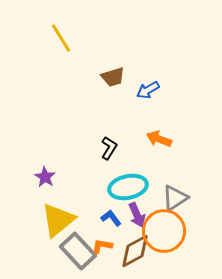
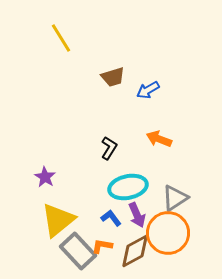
orange circle: moved 4 px right, 2 px down
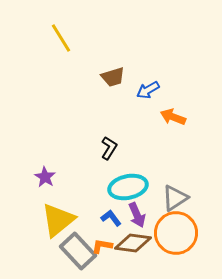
orange arrow: moved 14 px right, 22 px up
orange circle: moved 8 px right
brown diamond: moved 2 px left, 8 px up; rotated 36 degrees clockwise
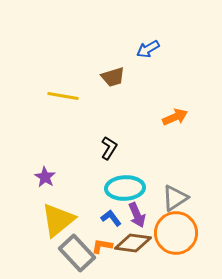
yellow line: moved 2 px right, 58 px down; rotated 48 degrees counterclockwise
blue arrow: moved 41 px up
orange arrow: moved 2 px right; rotated 135 degrees clockwise
cyan ellipse: moved 3 px left, 1 px down; rotated 9 degrees clockwise
gray rectangle: moved 1 px left, 2 px down
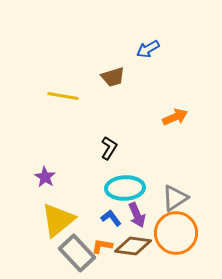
brown diamond: moved 3 px down
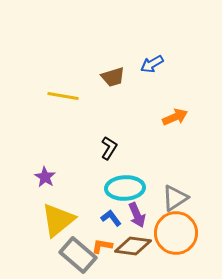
blue arrow: moved 4 px right, 15 px down
gray rectangle: moved 1 px right, 2 px down; rotated 6 degrees counterclockwise
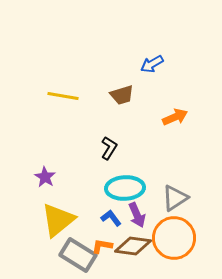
brown trapezoid: moved 9 px right, 18 px down
orange circle: moved 2 px left, 5 px down
gray rectangle: rotated 9 degrees counterclockwise
